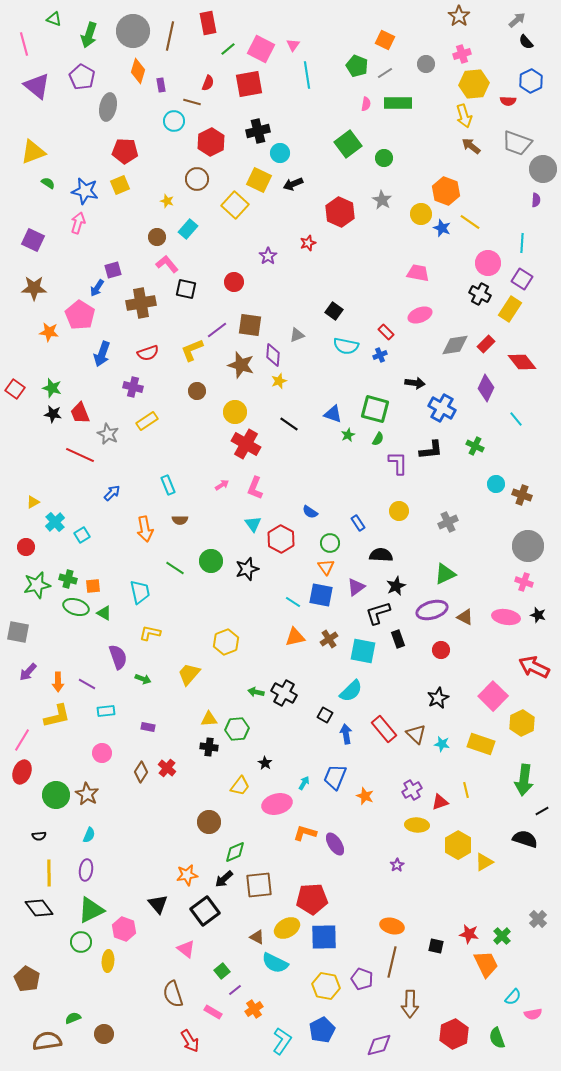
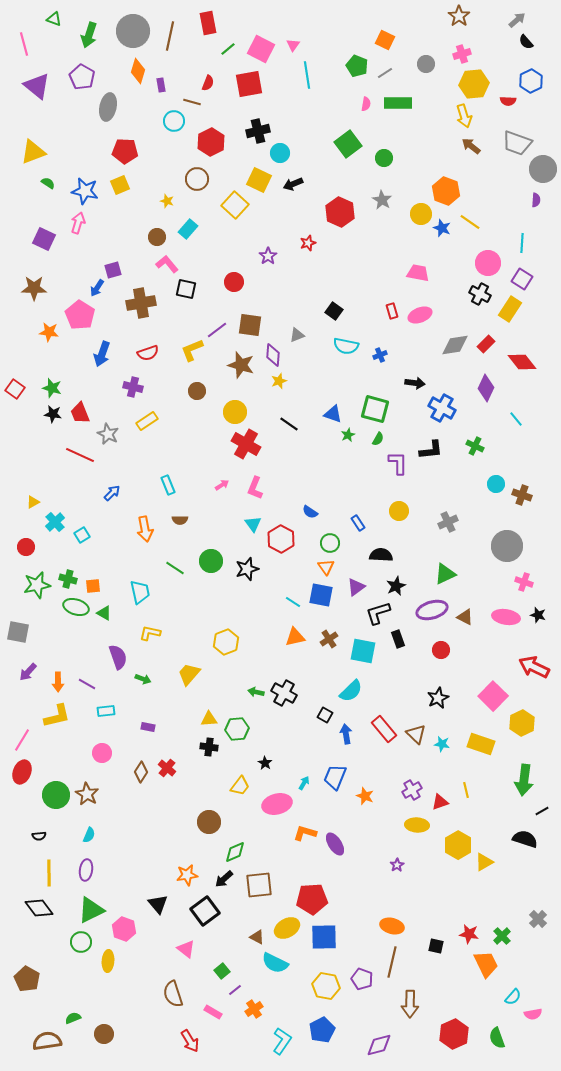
purple square at (33, 240): moved 11 px right, 1 px up
red rectangle at (386, 332): moved 6 px right, 21 px up; rotated 28 degrees clockwise
gray circle at (528, 546): moved 21 px left
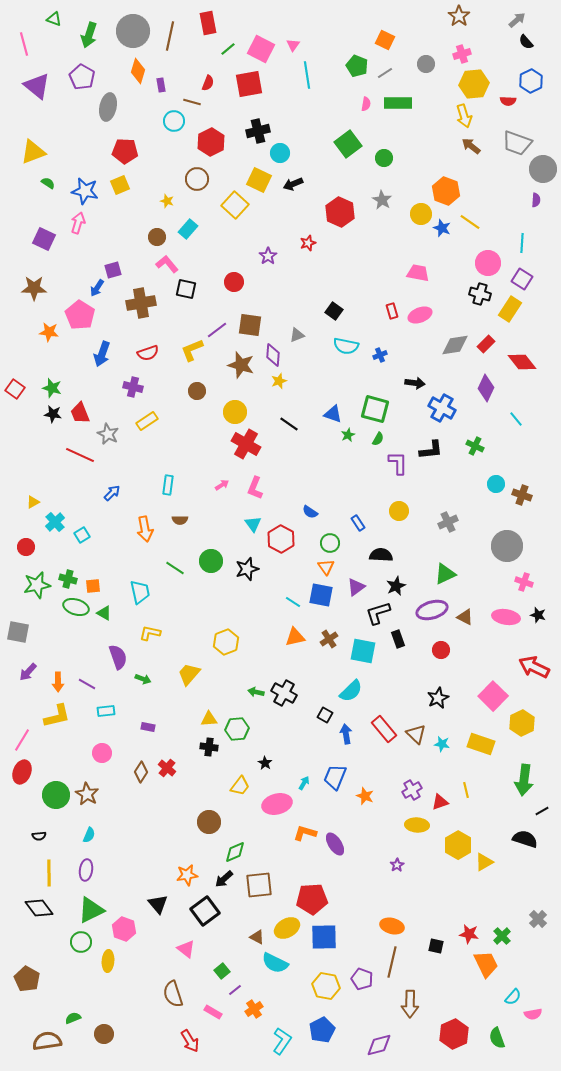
black cross at (480, 294): rotated 10 degrees counterclockwise
cyan rectangle at (168, 485): rotated 30 degrees clockwise
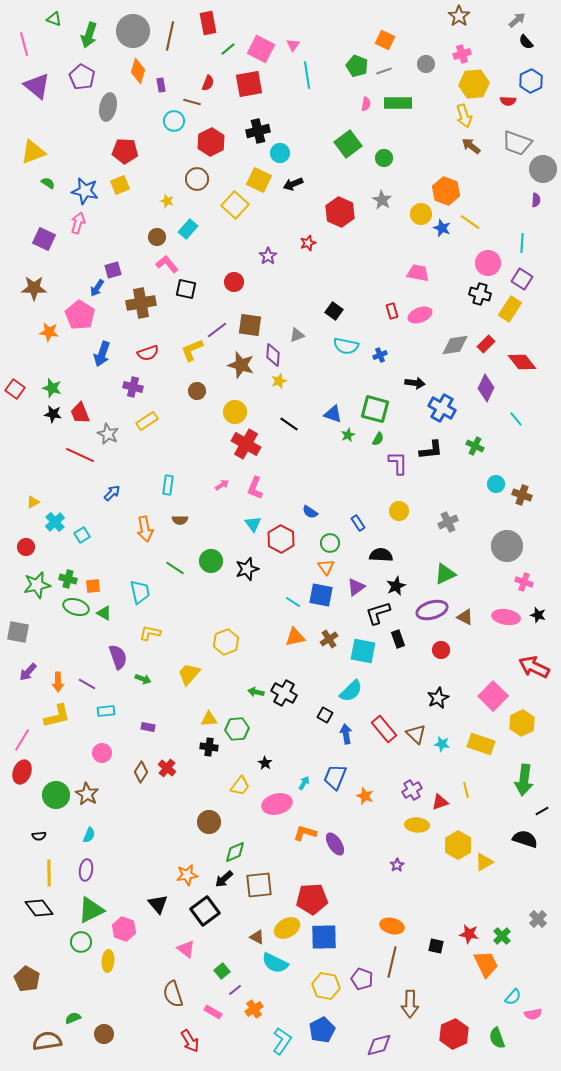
gray line at (385, 73): moved 1 px left, 2 px up; rotated 14 degrees clockwise
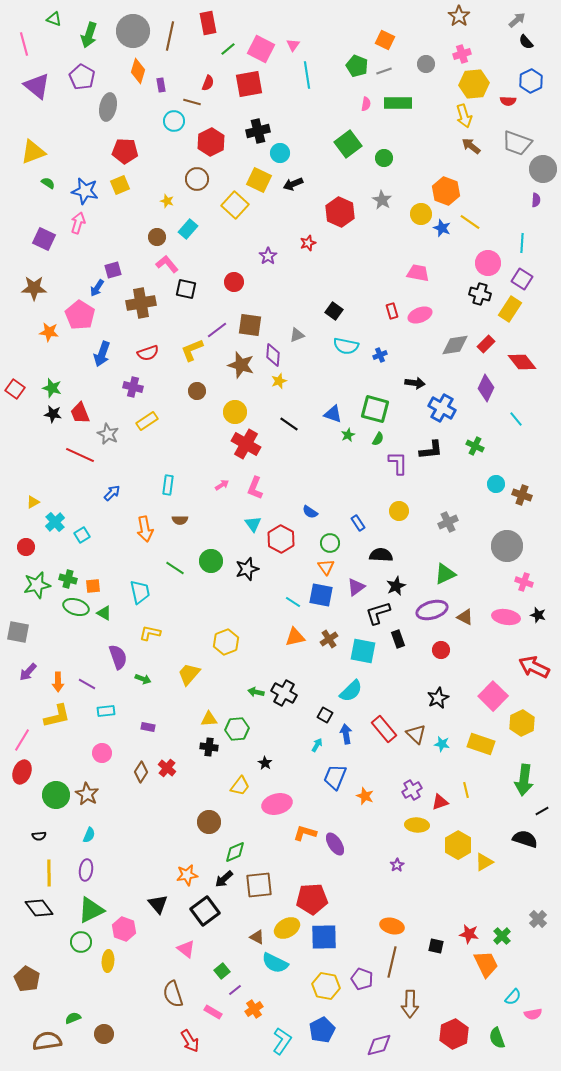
cyan arrow at (304, 783): moved 13 px right, 38 px up
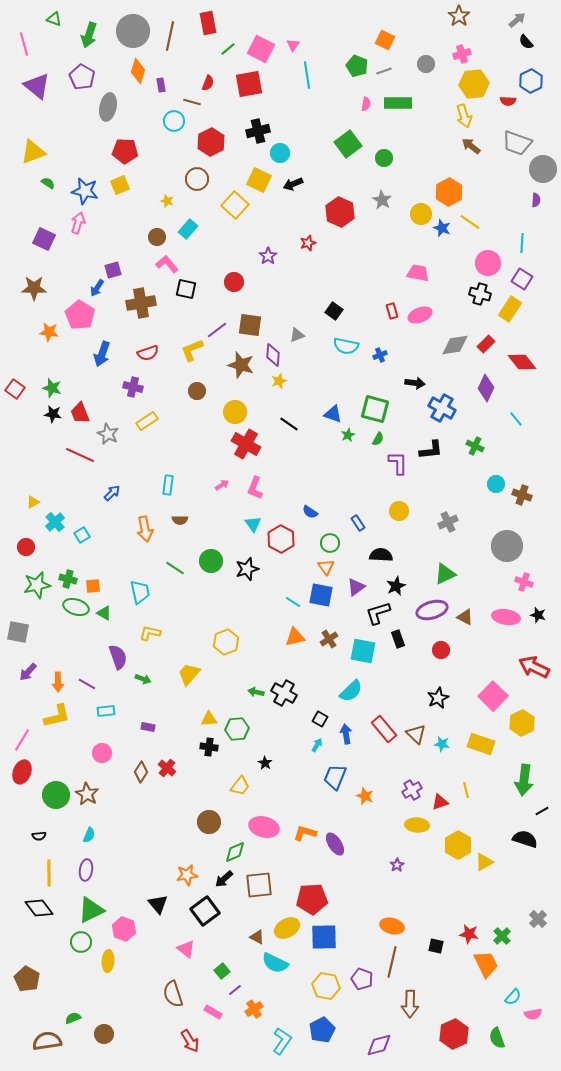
orange hexagon at (446, 191): moved 3 px right, 1 px down; rotated 12 degrees clockwise
black square at (325, 715): moved 5 px left, 4 px down
pink ellipse at (277, 804): moved 13 px left, 23 px down; rotated 28 degrees clockwise
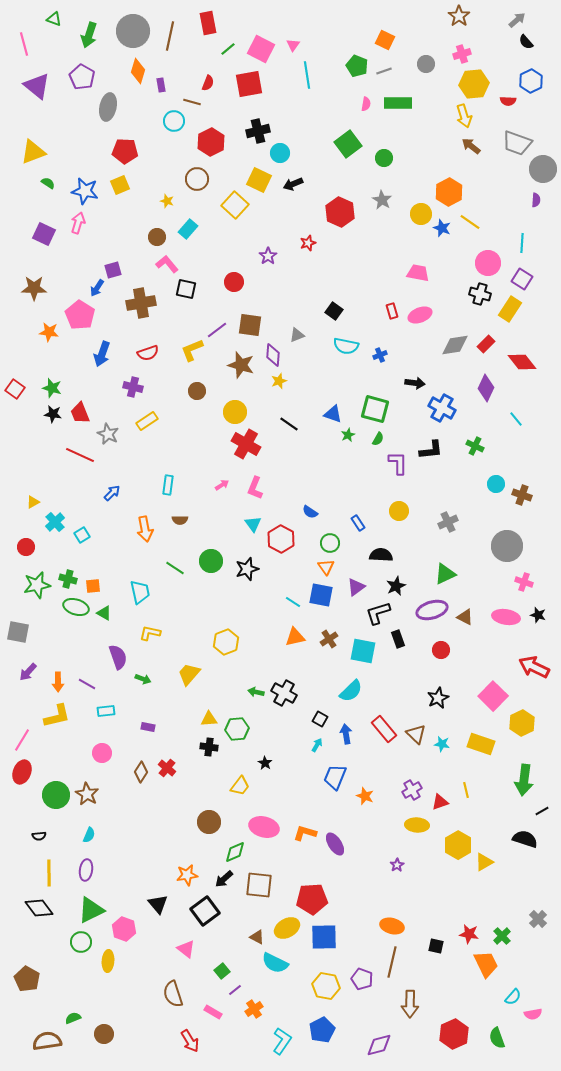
purple square at (44, 239): moved 5 px up
brown square at (259, 885): rotated 12 degrees clockwise
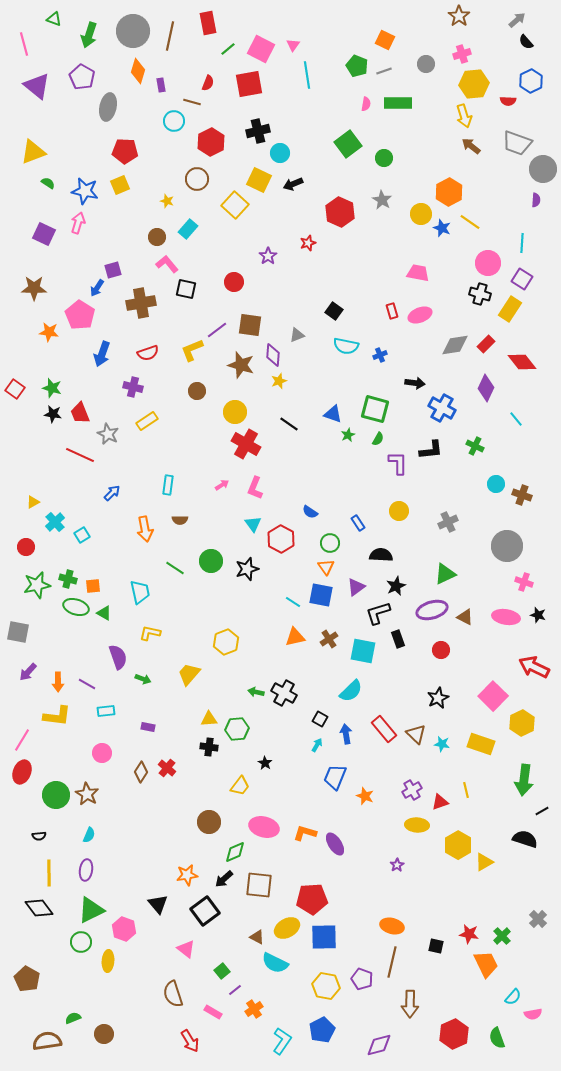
yellow L-shape at (57, 716): rotated 20 degrees clockwise
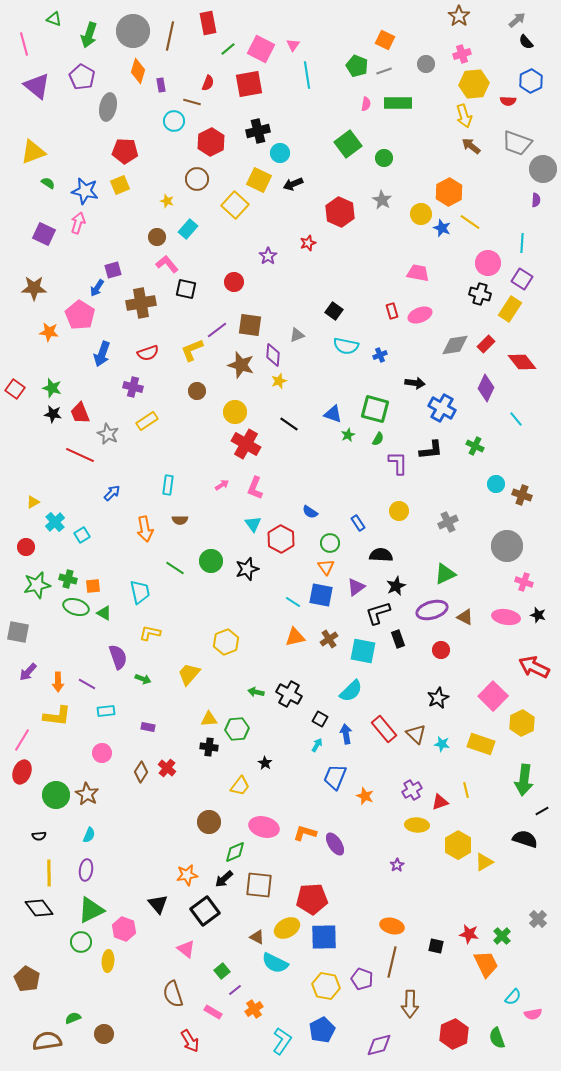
black cross at (284, 693): moved 5 px right, 1 px down
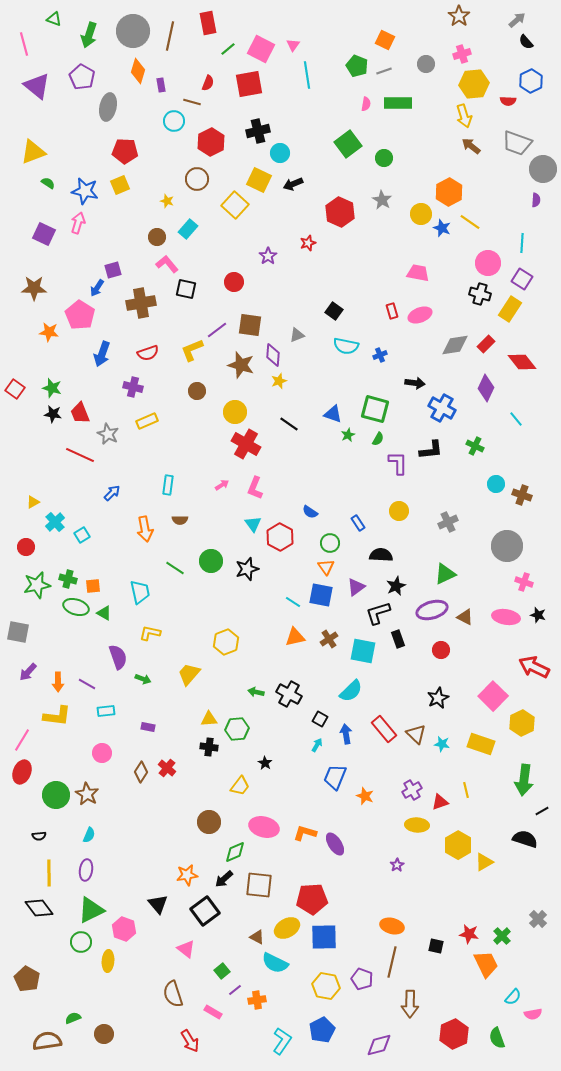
yellow rectangle at (147, 421): rotated 10 degrees clockwise
red hexagon at (281, 539): moved 1 px left, 2 px up
orange cross at (254, 1009): moved 3 px right, 9 px up; rotated 24 degrees clockwise
